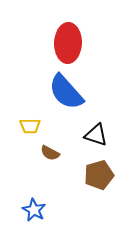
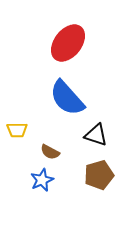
red ellipse: rotated 36 degrees clockwise
blue semicircle: moved 1 px right, 6 px down
yellow trapezoid: moved 13 px left, 4 px down
brown semicircle: moved 1 px up
blue star: moved 8 px right, 30 px up; rotated 20 degrees clockwise
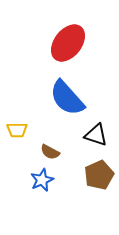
brown pentagon: rotated 8 degrees counterclockwise
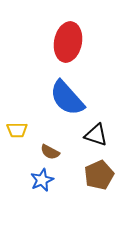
red ellipse: moved 1 px up; rotated 27 degrees counterclockwise
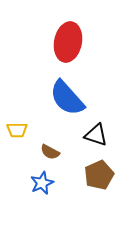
blue star: moved 3 px down
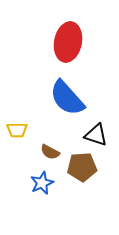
brown pentagon: moved 17 px left, 8 px up; rotated 20 degrees clockwise
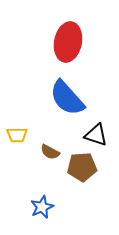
yellow trapezoid: moved 5 px down
blue star: moved 24 px down
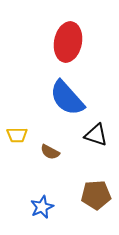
brown pentagon: moved 14 px right, 28 px down
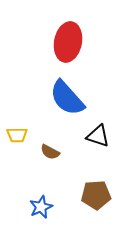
black triangle: moved 2 px right, 1 px down
blue star: moved 1 px left
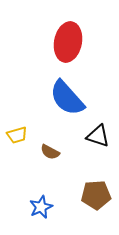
yellow trapezoid: rotated 15 degrees counterclockwise
